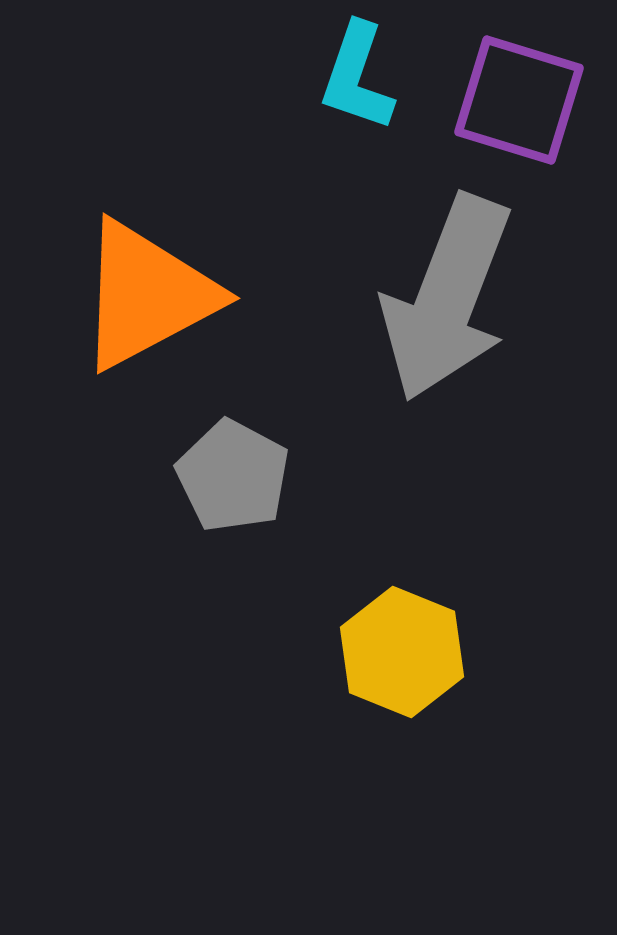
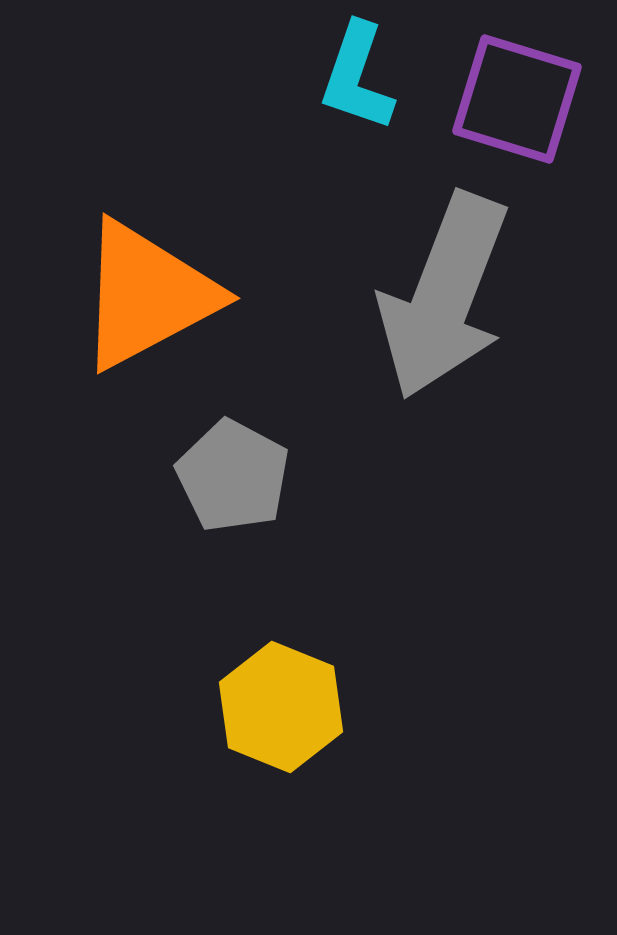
purple square: moved 2 px left, 1 px up
gray arrow: moved 3 px left, 2 px up
yellow hexagon: moved 121 px left, 55 px down
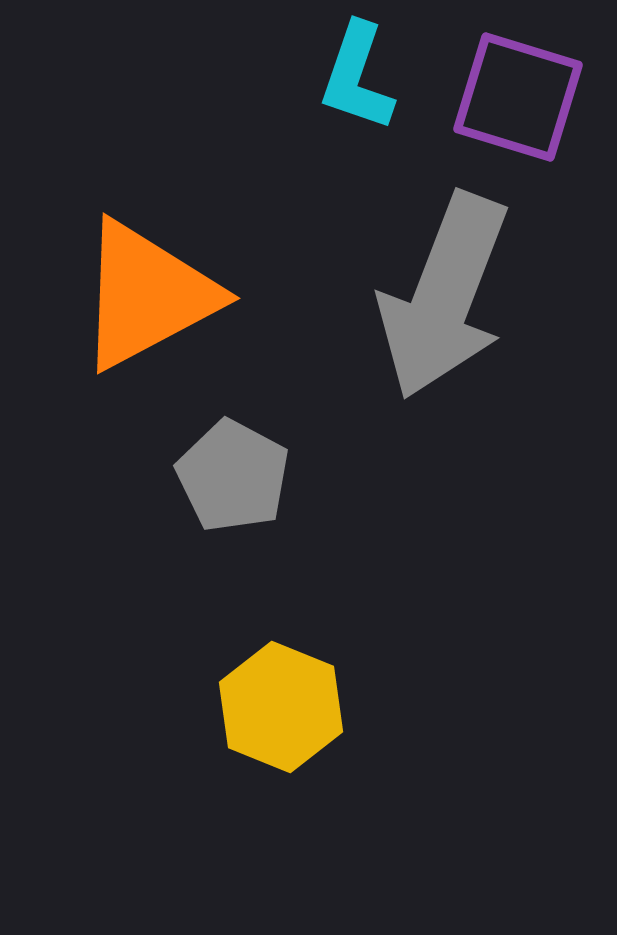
purple square: moved 1 px right, 2 px up
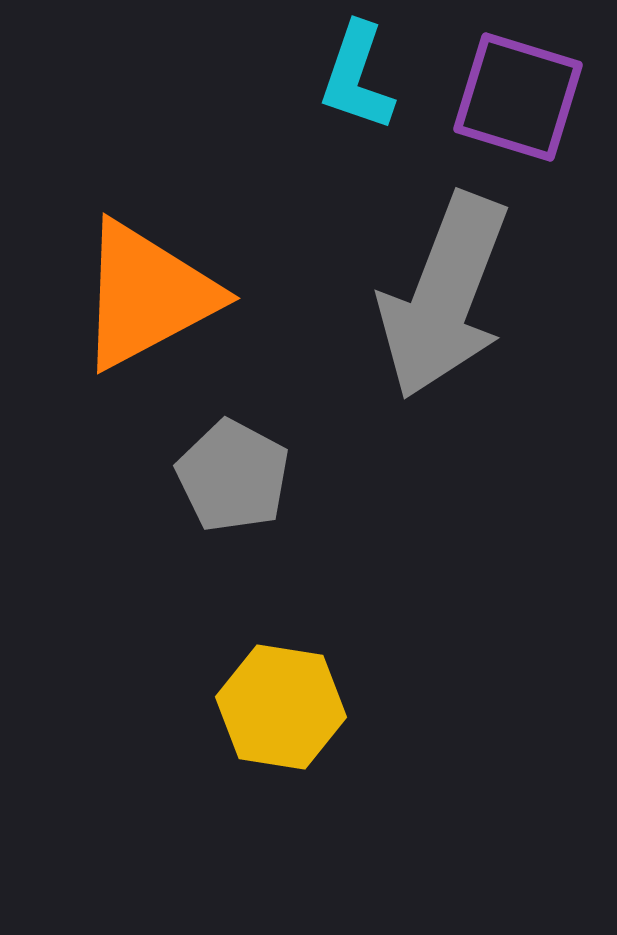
yellow hexagon: rotated 13 degrees counterclockwise
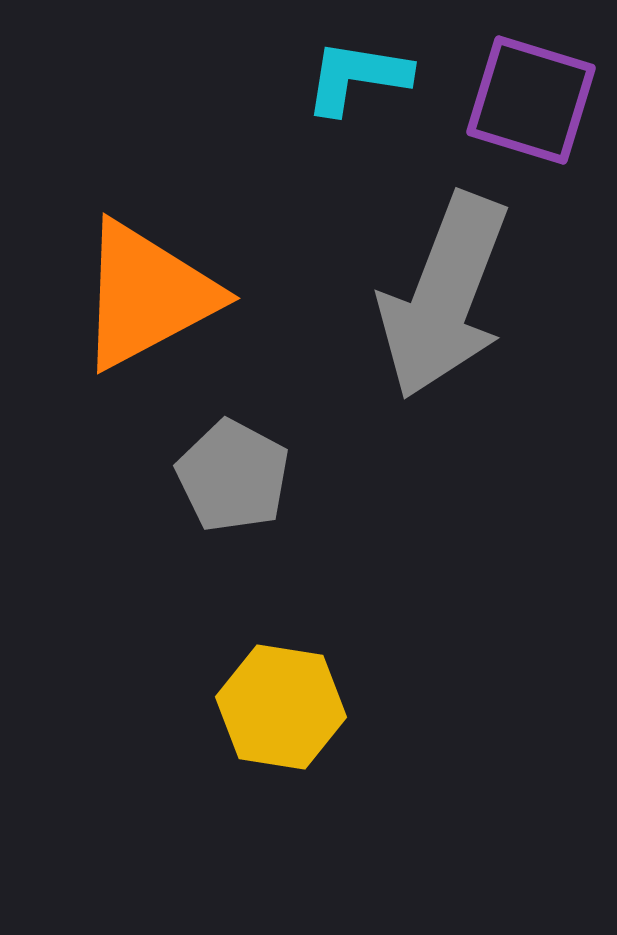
cyan L-shape: rotated 80 degrees clockwise
purple square: moved 13 px right, 3 px down
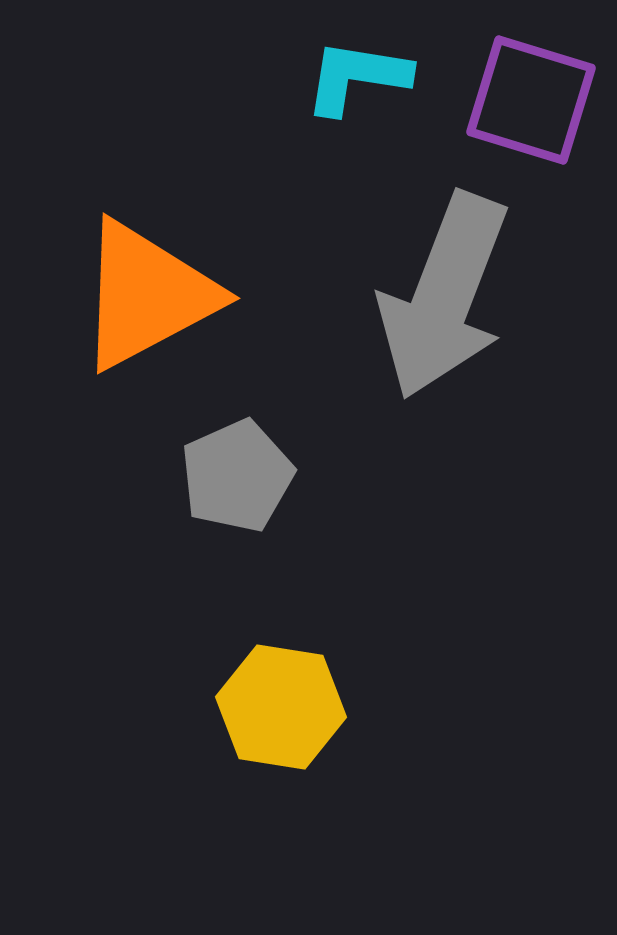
gray pentagon: moved 4 px right; rotated 20 degrees clockwise
